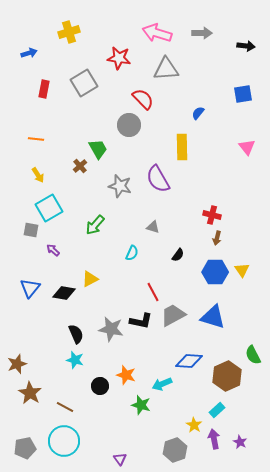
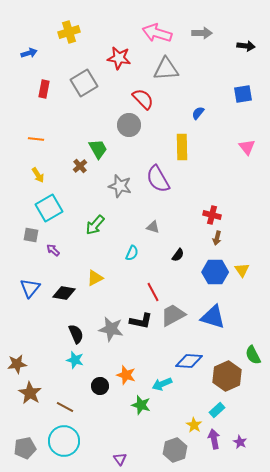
gray square at (31, 230): moved 5 px down
yellow triangle at (90, 279): moved 5 px right, 1 px up
brown star at (17, 364): rotated 12 degrees clockwise
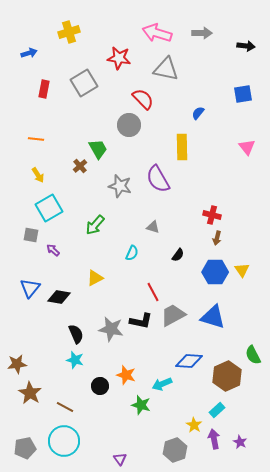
gray triangle at (166, 69): rotated 16 degrees clockwise
black diamond at (64, 293): moved 5 px left, 4 px down
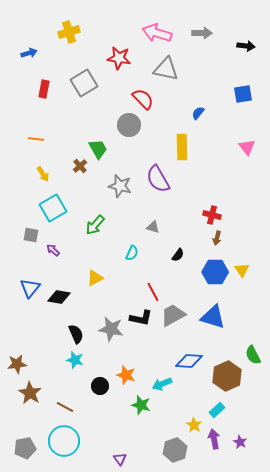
yellow arrow at (38, 175): moved 5 px right, 1 px up
cyan square at (49, 208): moved 4 px right
black L-shape at (141, 321): moved 3 px up
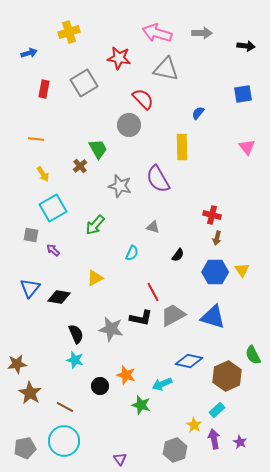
blue diamond at (189, 361): rotated 8 degrees clockwise
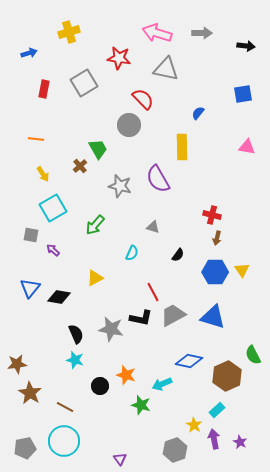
pink triangle at (247, 147): rotated 42 degrees counterclockwise
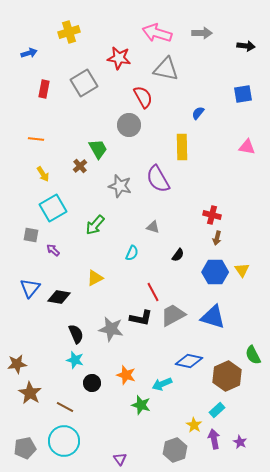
red semicircle at (143, 99): moved 2 px up; rotated 15 degrees clockwise
black circle at (100, 386): moved 8 px left, 3 px up
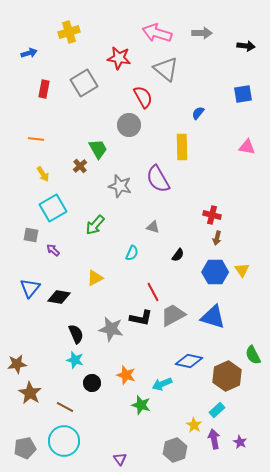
gray triangle at (166, 69): rotated 28 degrees clockwise
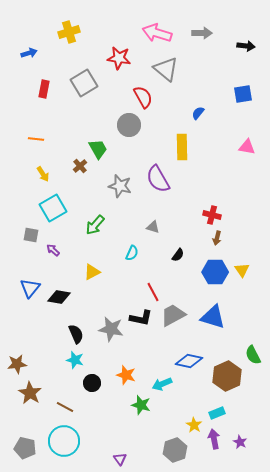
yellow triangle at (95, 278): moved 3 px left, 6 px up
cyan rectangle at (217, 410): moved 3 px down; rotated 21 degrees clockwise
gray pentagon at (25, 448): rotated 25 degrees clockwise
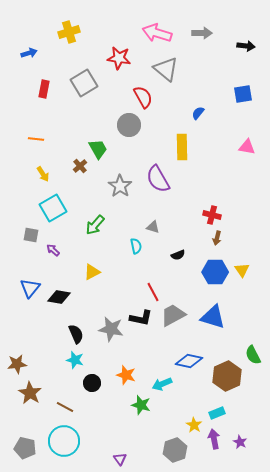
gray star at (120, 186): rotated 20 degrees clockwise
cyan semicircle at (132, 253): moved 4 px right, 7 px up; rotated 35 degrees counterclockwise
black semicircle at (178, 255): rotated 32 degrees clockwise
